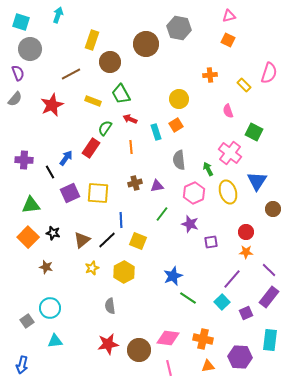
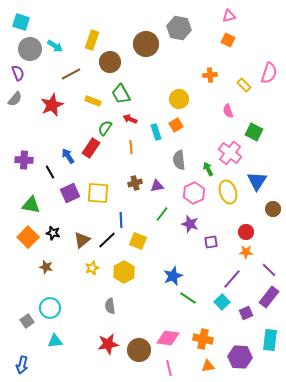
cyan arrow at (58, 15): moved 3 px left, 31 px down; rotated 105 degrees clockwise
blue arrow at (66, 158): moved 2 px right, 2 px up; rotated 70 degrees counterclockwise
green triangle at (31, 205): rotated 18 degrees clockwise
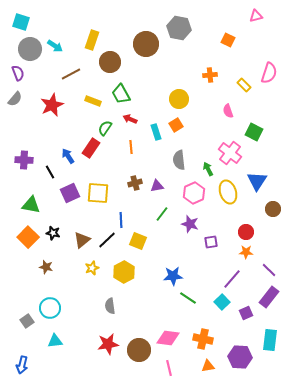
pink triangle at (229, 16): moved 27 px right
blue star at (173, 276): rotated 18 degrees clockwise
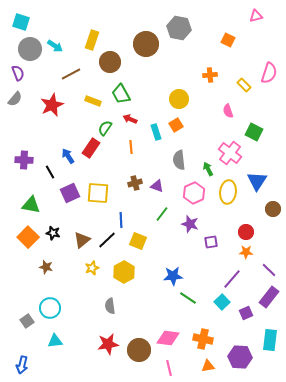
purple triangle at (157, 186): rotated 32 degrees clockwise
yellow ellipse at (228, 192): rotated 25 degrees clockwise
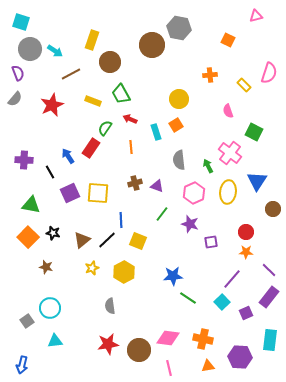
brown circle at (146, 44): moved 6 px right, 1 px down
cyan arrow at (55, 46): moved 5 px down
green arrow at (208, 169): moved 3 px up
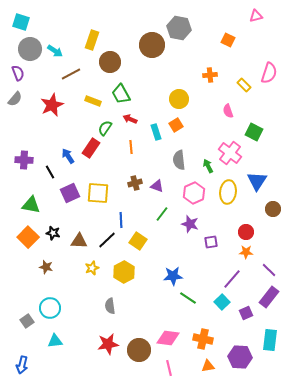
brown triangle at (82, 240): moved 3 px left, 1 px down; rotated 42 degrees clockwise
yellow square at (138, 241): rotated 12 degrees clockwise
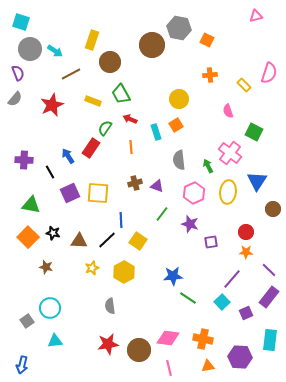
orange square at (228, 40): moved 21 px left
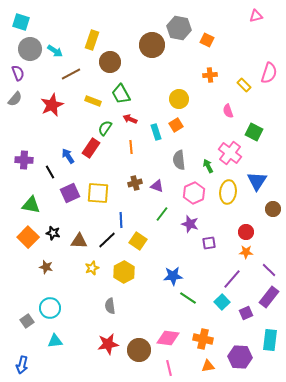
purple square at (211, 242): moved 2 px left, 1 px down
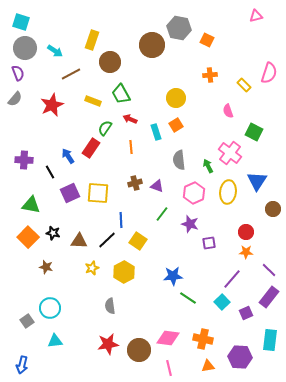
gray circle at (30, 49): moved 5 px left, 1 px up
yellow circle at (179, 99): moved 3 px left, 1 px up
